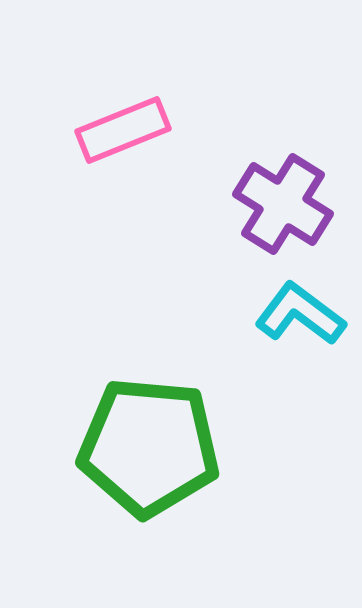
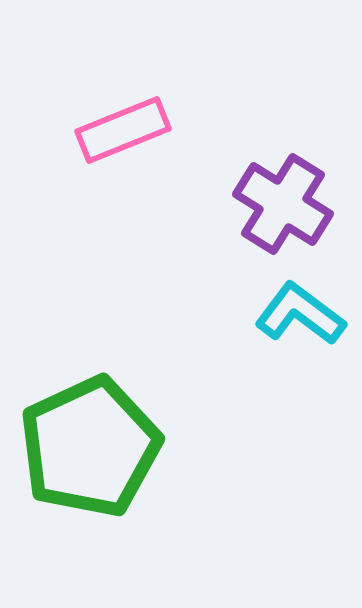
green pentagon: moved 59 px left; rotated 30 degrees counterclockwise
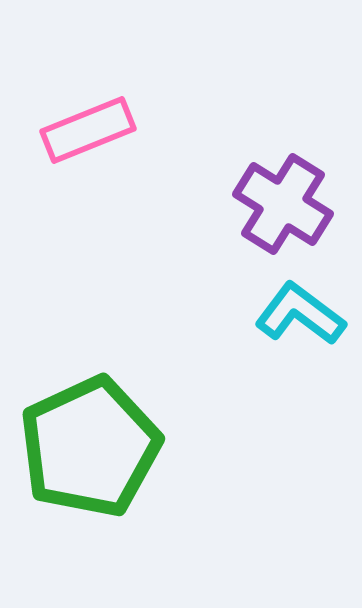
pink rectangle: moved 35 px left
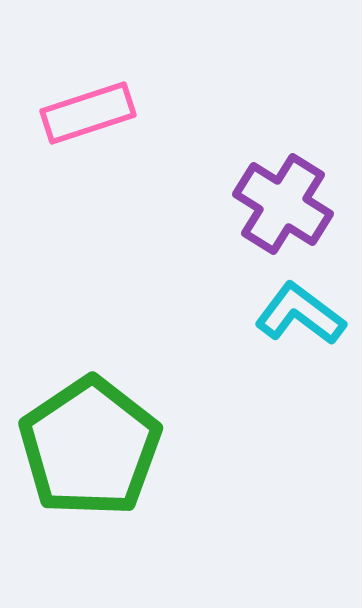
pink rectangle: moved 17 px up; rotated 4 degrees clockwise
green pentagon: rotated 9 degrees counterclockwise
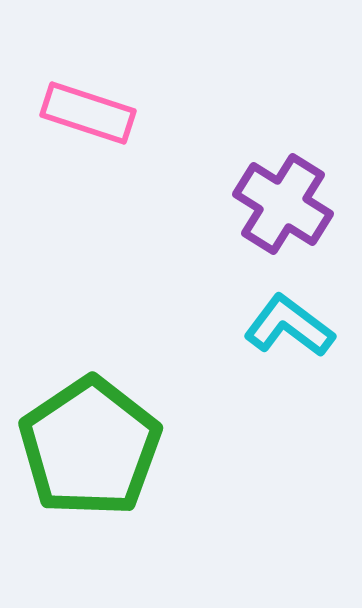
pink rectangle: rotated 36 degrees clockwise
cyan L-shape: moved 11 px left, 12 px down
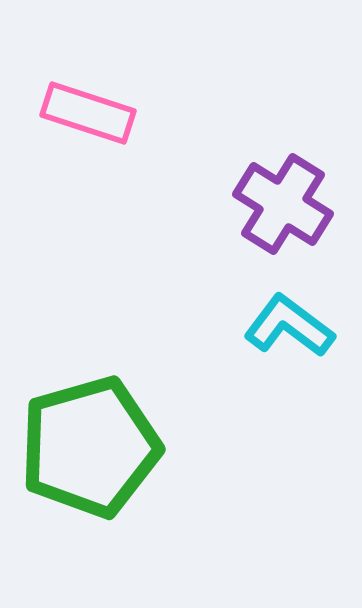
green pentagon: rotated 18 degrees clockwise
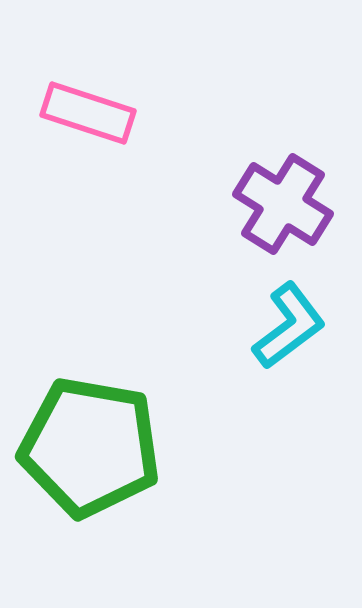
cyan L-shape: rotated 106 degrees clockwise
green pentagon: rotated 26 degrees clockwise
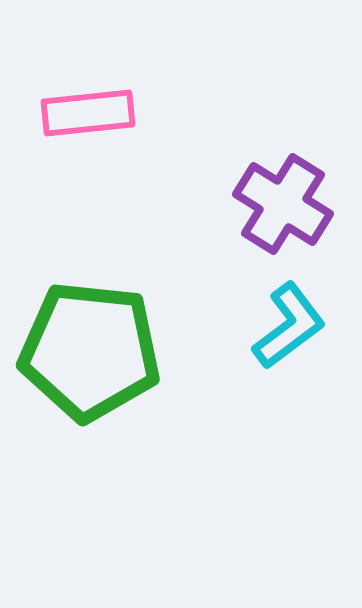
pink rectangle: rotated 24 degrees counterclockwise
green pentagon: moved 96 px up; rotated 4 degrees counterclockwise
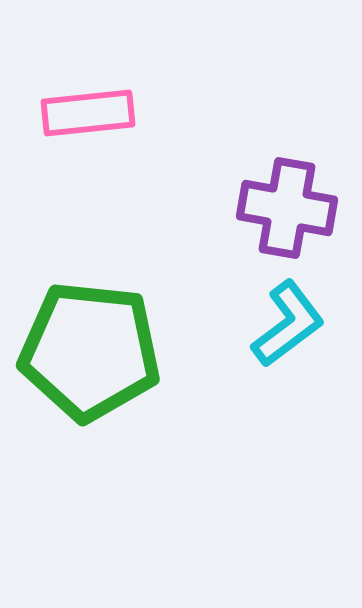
purple cross: moved 4 px right, 4 px down; rotated 22 degrees counterclockwise
cyan L-shape: moved 1 px left, 2 px up
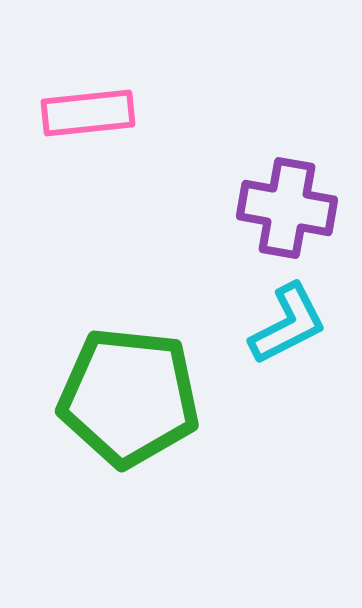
cyan L-shape: rotated 10 degrees clockwise
green pentagon: moved 39 px right, 46 px down
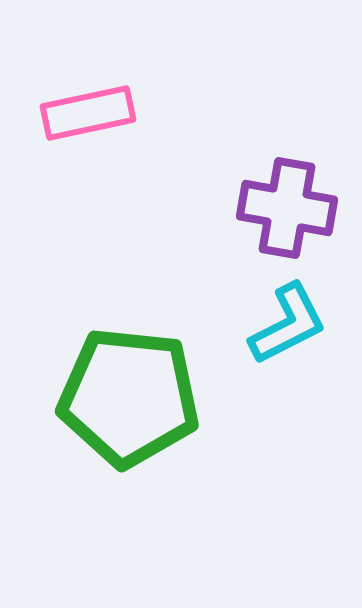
pink rectangle: rotated 6 degrees counterclockwise
